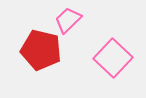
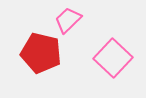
red pentagon: moved 3 px down
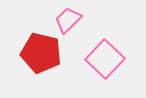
pink square: moved 8 px left, 1 px down
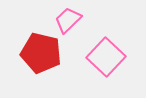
pink square: moved 1 px right, 2 px up
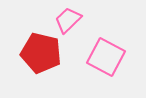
pink square: rotated 15 degrees counterclockwise
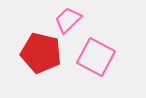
pink square: moved 10 px left
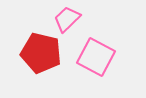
pink trapezoid: moved 1 px left, 1 px up
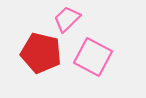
pink square: moved 3 px left
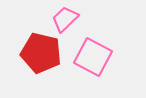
pink trapezoid: moved 2 px left
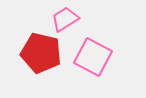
pink trapezoid: rotated 12 degrees clockwise
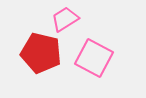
pink square: moved 1 px right, 1 px down
